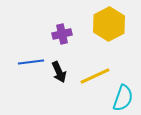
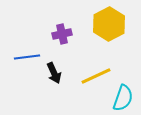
blue line: moved 4 px left, 5 px up
black arrow: moved 5 px left, 1 px down
yellow line: moved 1 px right
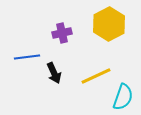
purple cross: moved 1 px up
cyan semicircle: moved 1 px up
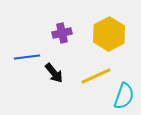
yellow hexagon: moved 10 px down
black arrow: rotated 15 degrees counterclockwise
cyan semicircle: moved 1 px right, 1 px up
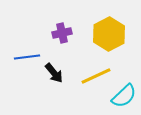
cyan semicircle: rotated 28 degrees clockwise
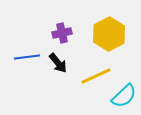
black arrow: moved 4 px right, 10 px up
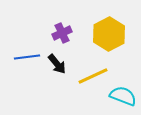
purple cross: rotated 12 degrees counterclockwise
black arrow: moved 1 px left, 1 px down
yellow line: moved 3 px left
cyan semicircle: moved 1 px left; rotated 116 degrees counterclockwise
